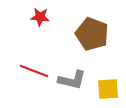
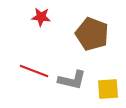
red star: moved 1 px right
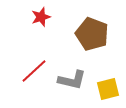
red star: rotated 24 degrees counterclockwise
red line: rotated 64 degrees counterclockwise
yellow square: rotated 10 degrees counterclockwise
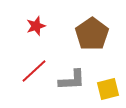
red star: moved 5 px left, 9 px down
brown pentagon: rotated 16 degrees clockwise
gray L-shape: rotated 16 degrees counterclockwise
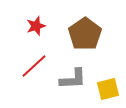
brown pentagon: moved 7 px left
red line: moved 5 px up
gray L-shape: moved 1 px right, 1 px up
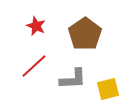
red star: rotated 30 degrees counterclockwise
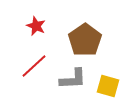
brown pentagon: moved 6 px down
yellow square: moved 3 px up; rotated 30 degrees clockwise
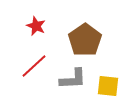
yellow square: rotated 10 degrees counterclockwise
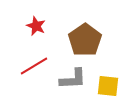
red line: rotated 12 degrees clockwise
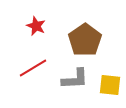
red line: moved 1 px left, 2 px down
gray L-shape: moved 2 px right
yellow square: moved 2 px right, 1 px up
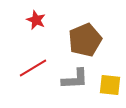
red star: moved 6 px up
brown pentagon: rotated 12 degrees clockwise
